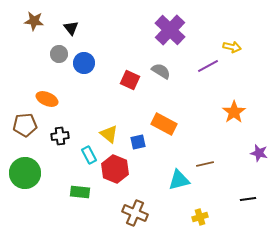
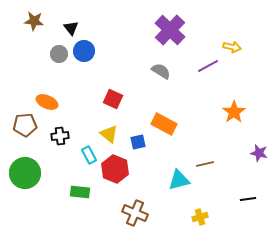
blue circle: moved 12 px up
red square: moved 17 px left, 19 px down
orange ellipse: moved 3 px down
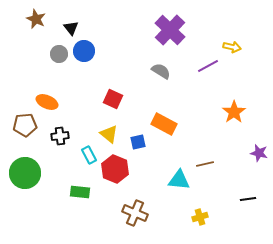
brown star: moved 2 px right, 2 px up; rotated 18 degrees clockwise
cyan triangle: rotated 20 degrees clockwise
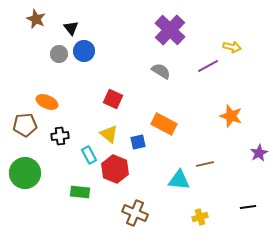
orange star: moved 3 px left, 4 px down; rotated 20 degrees counterclockwise
purple star: rotated 30 degrees clockwise
black line: moved 8 px down
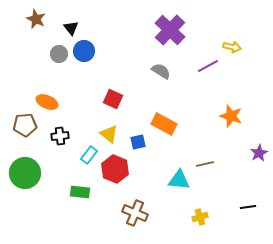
cyan rectangle: rotated 66 degrees clockwise
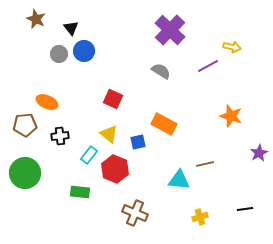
black line: moved 3 px left, 2 px down
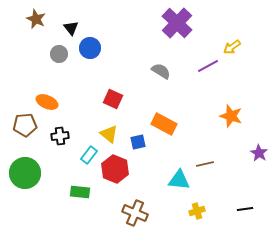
purple cross: moved 7 px right, 7 px up
yellow arrow: rotated 132 degrees clockwise
blue circle: moved 6 px right, 3 px up
purple star: rotated 12 degrees counterclockwise
yellow cross: moved 3 px left, 6 px up
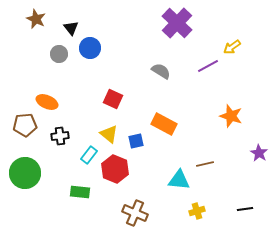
blue square: moved 2 px left, 1 px up
